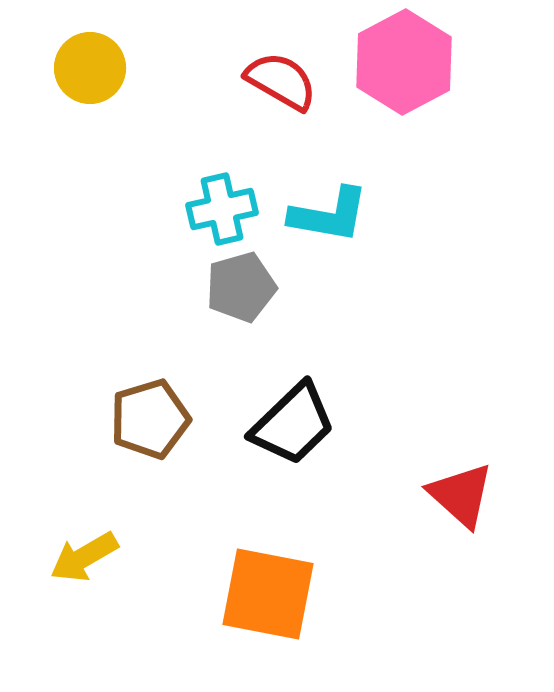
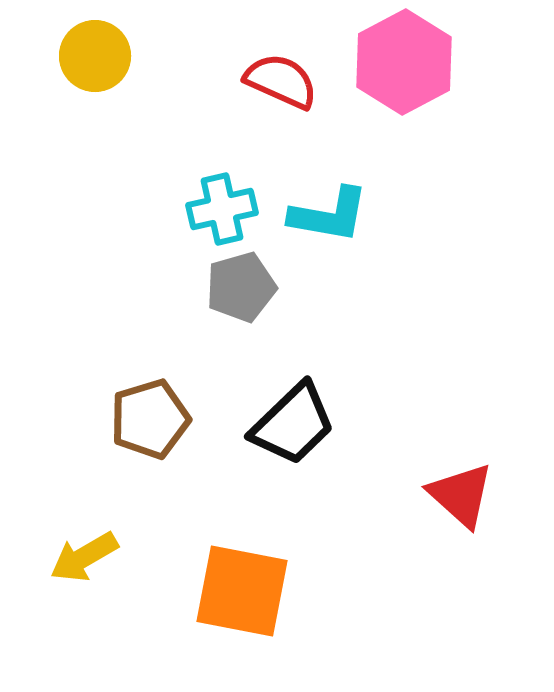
yellow circle: moved 5 px right, 12 px up
red semicircle: rotated 6 degrees counterclockwise
orange square: moved 26 px left, 3 px up
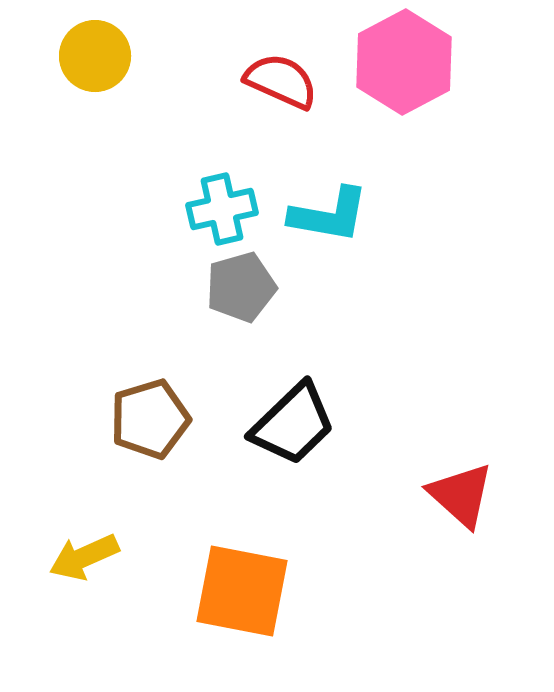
yellow arrow: rotated 6 degrees clockwise
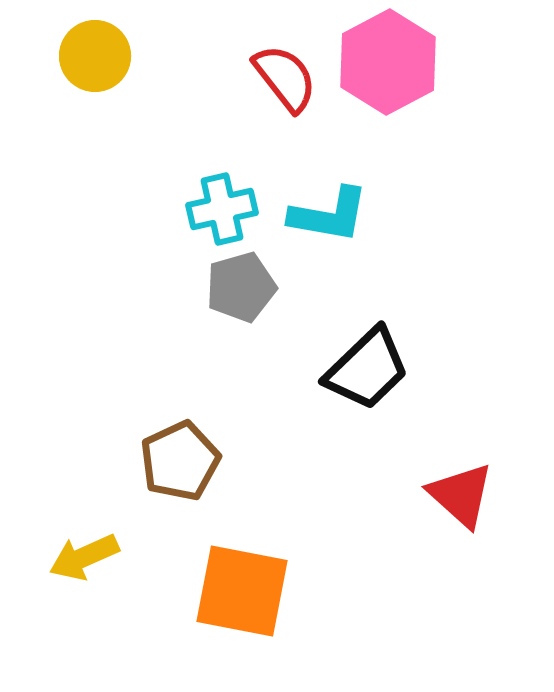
pink hexagon: moved 16 px left
red semicircle: moved 4 px right, 3 px up; rotated 28 degrees clockwise
brown pentagon: moved 30 px right, 42 px down; rotated 8 degrees counterclockwise
black trapezoid: moved 74 px right, 55 px up
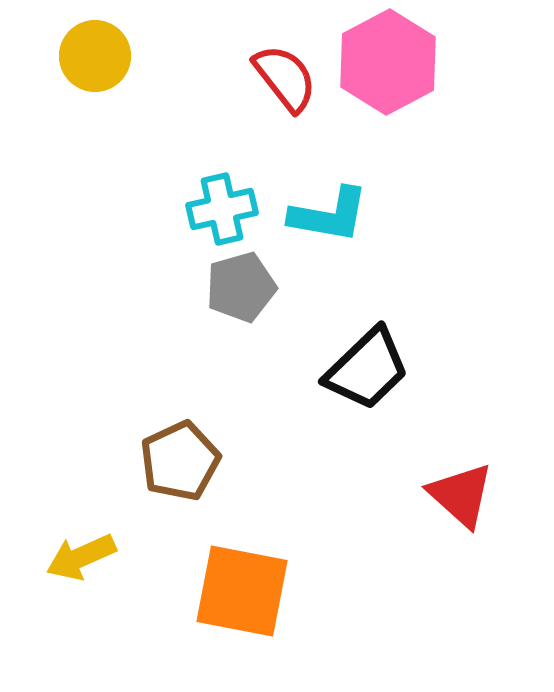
yellow arrow: moved 3 px left
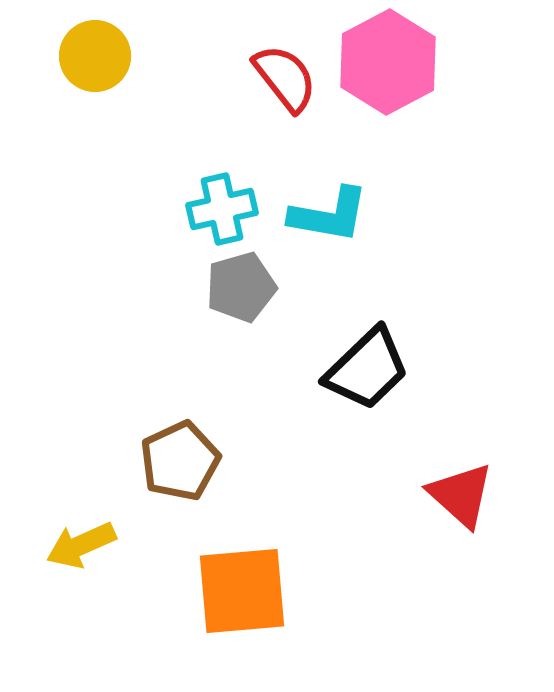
yellow arrow: moved 12 px up
orange square: rotated 16 degrees counterclockwise
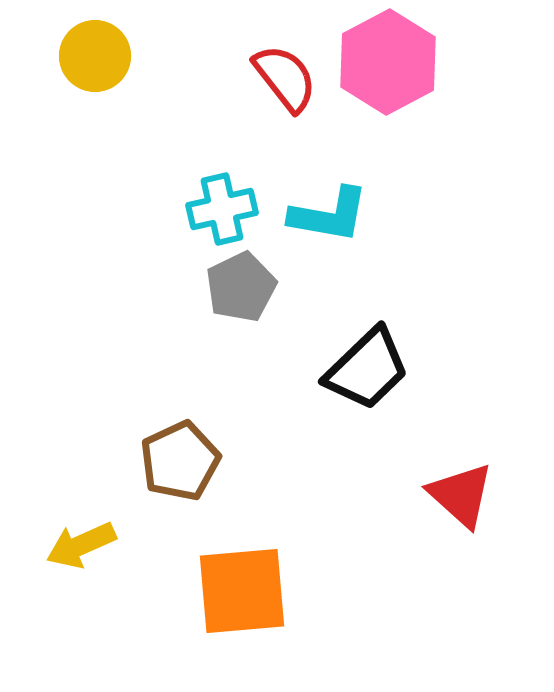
gray pentagon: rotated 10 degrees counterclockwise
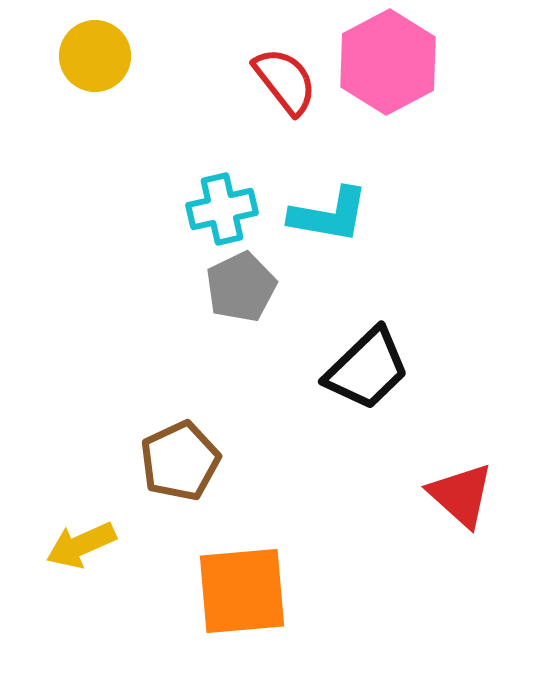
red semicircle: moved 3 px down
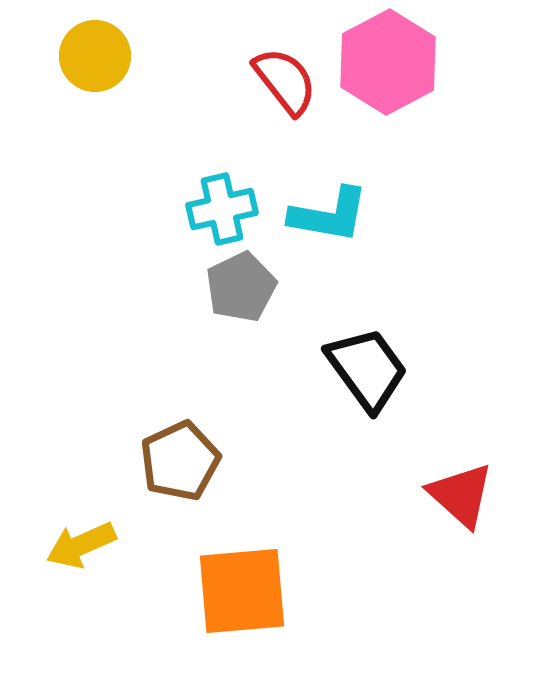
black trapezoid: rotated 82 degrees counterclockwise
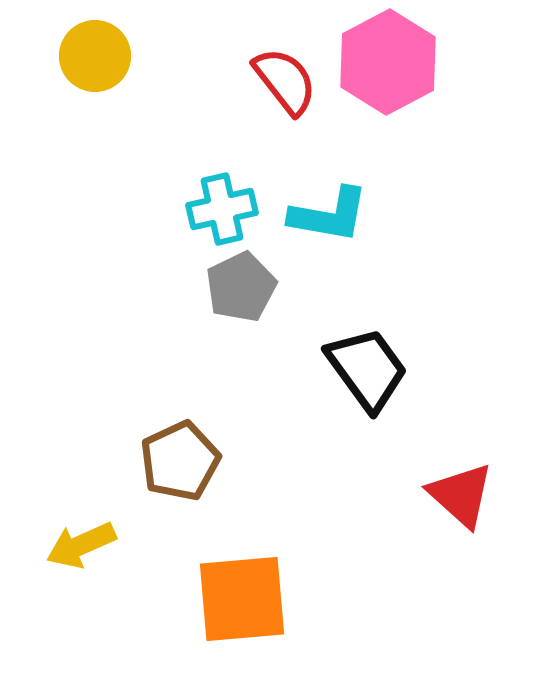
orange square: moved 8 px down
